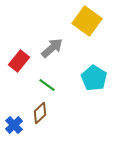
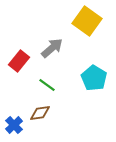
brown diamond: rotated 35 degrees clockwise
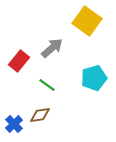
cyan pentagon: rotated 25 degrees clockwise
brown diamond: moved 2 px down
blue cross: moved 1 px up
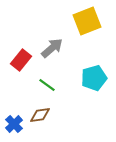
yellow square: rotated 32 degrees clockwise
red rectangle: moved 2 px right, 1 px up
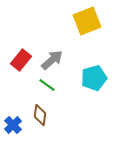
gray arrow: moved 12 px down
brown diamond: rotated 75 degrees counterclockwise
blue cross: moved 1 px left, 1 px down
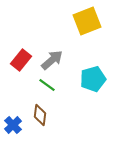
cyan pentagon: moved 1 px left, 1 px down
